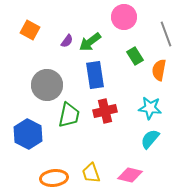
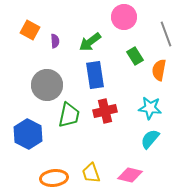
purple semicircle: moved 12 px left; rotated 40 degrees counterclockwise
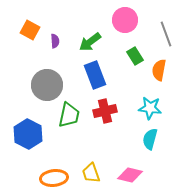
pink circle: moved 1 px right, 3 px down
blue rectangle: rotated 12 degrees counterclockwise
cyan semicircle: rotated 25 degrees counterclockwise
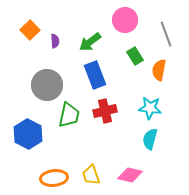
orange square: rotated 18 degrees clockwise
yellow trapezoid: moved 2 px down
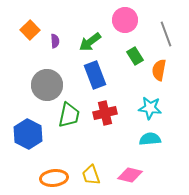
red cross: moved 2 px down
cyan semicircle: rotated 70 degrees clockwise
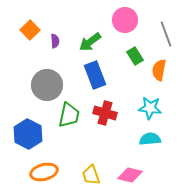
red cross: rotated 30 degrees clockwise
orange ellipse: moved 10 px left, 6 px up; rotated 8 degrees counterclockwise
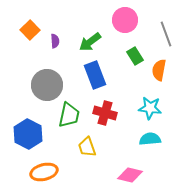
yellow trapezoid: moved 4 px left, 28 px up
